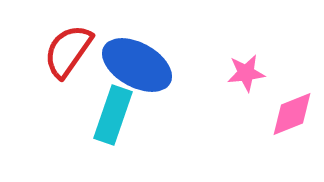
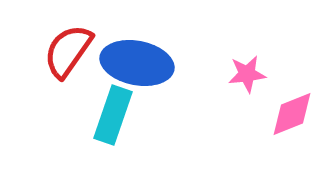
blue ellipse: moved 2 px up; rotated 18 degrees counterclockwise
pink star: moved 1 px right, 1 px down
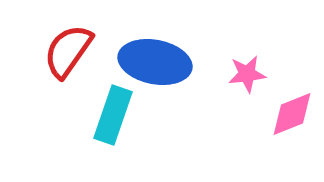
blue ellipse: moved 18 px right, 1 px up
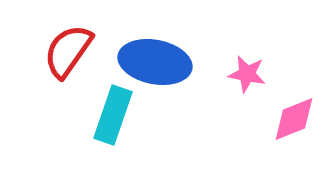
pink star: rotated 18 degrees clockwise
pink diamond: moved 2 px right, 5 px down
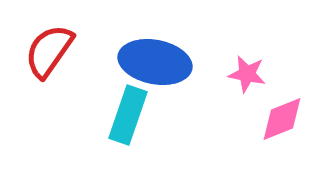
red semicircle: moved 19 px left
cyan rectangle: moved 15 px right
pink diamond: moved 12 px left
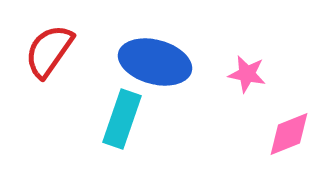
blue ellipse: rotated 4 degrees clockwise
cyan rectangle: moved 6 px left, 4 px down
pink diamond: moved 7 px right, 15 px down
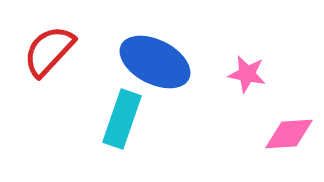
red semicircle: rotated 8 degrees clockwise
blue ellipse: rotated 12 degrees clockwise
pink diamond: rotated 18 degrees clockwise
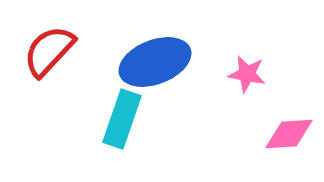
blue ellipse: rotated 48 degrees counterclockwise
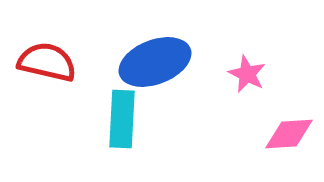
red semicircle: moved 2 px left, 11 px down; rotated 60 degrees clockwise
pink star: rotated 15 degrees clockwise
cyan rectangle: rotated 16 degrees counterclockwise
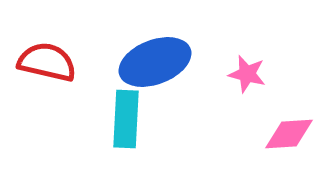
pink star: rotated 12 degrees counterclockwise
cyan rectangle: moved 4 px right
